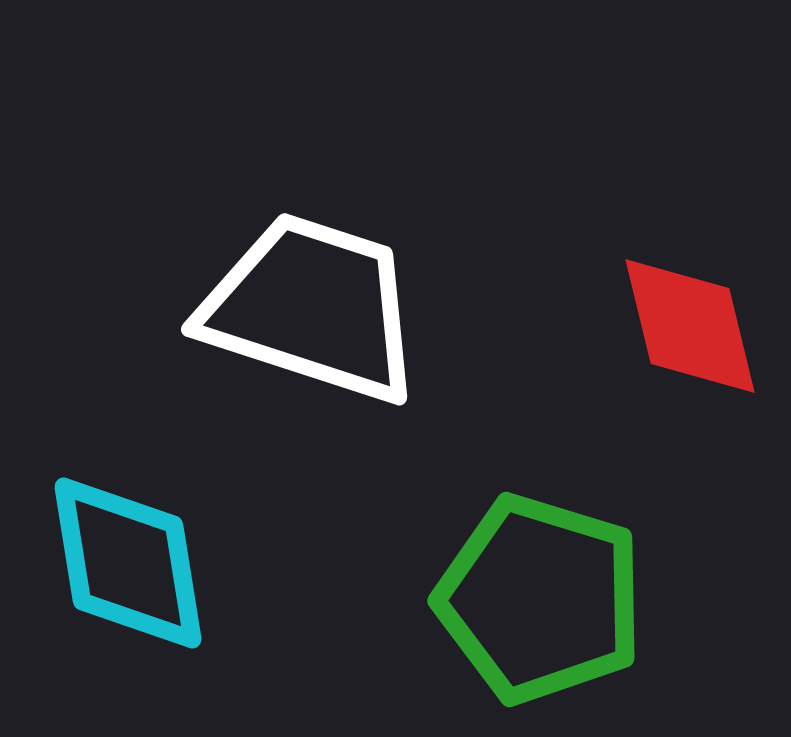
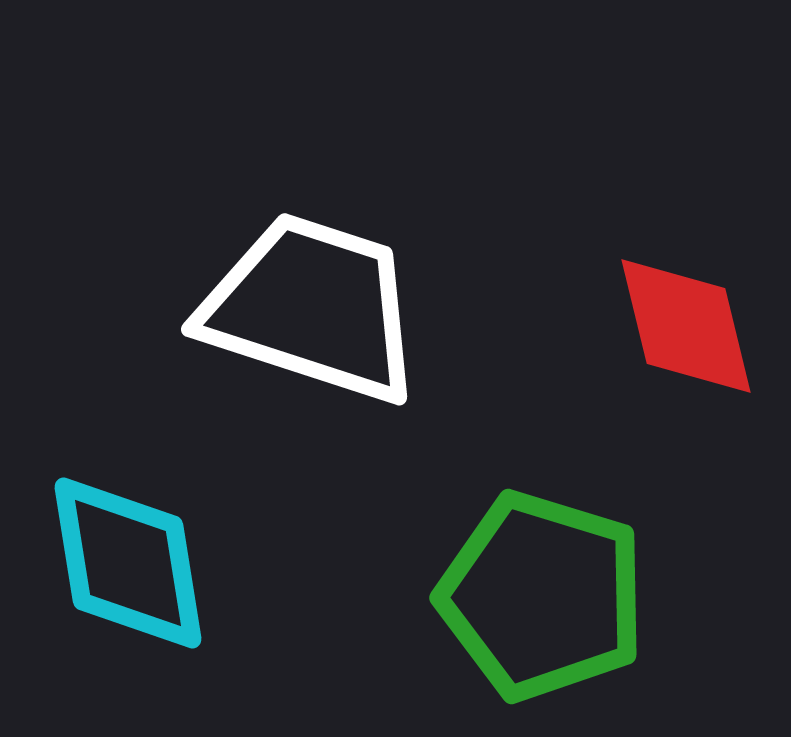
red diamond: moved 4 px left
green pentagon: moved 2 px right, 3 px up
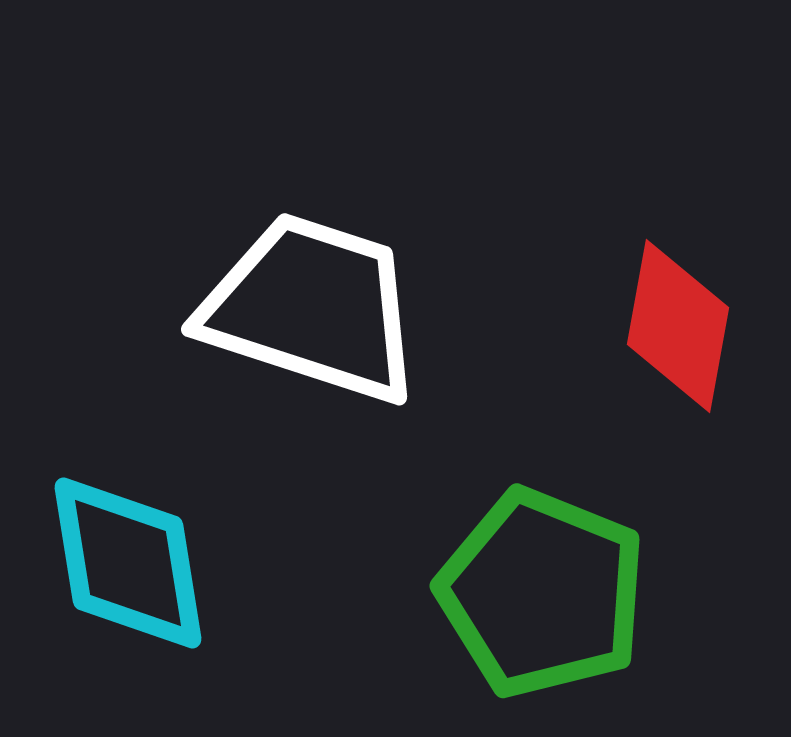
red diamond: moved 8 px left; rotated 24 degrees clockwise
green pentagon: moved 3 px up; rotated 5 degrees clockwise
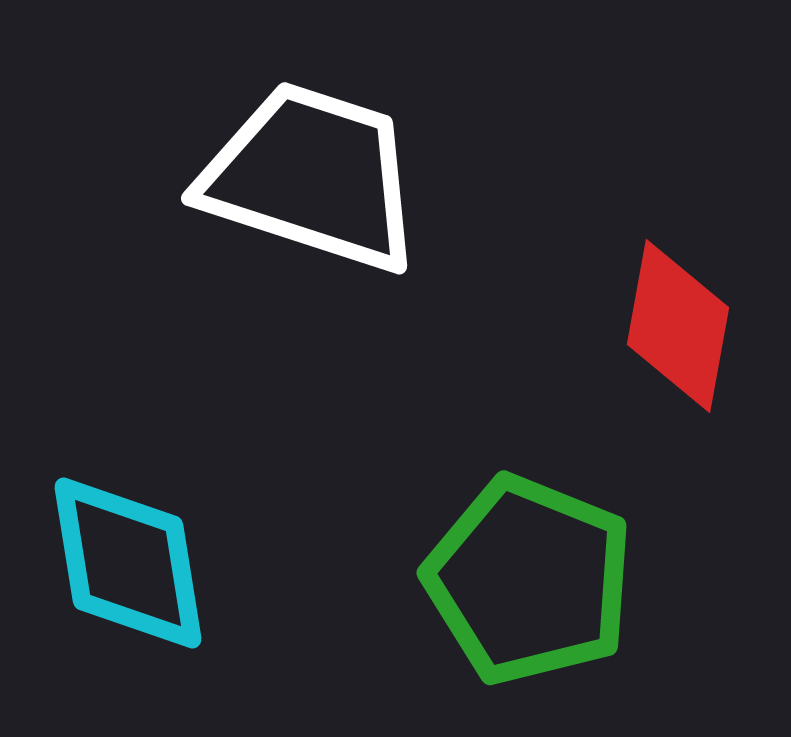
white trapezoid: moved 131 px up
green pentagon: moved 13 px left, 13 px up
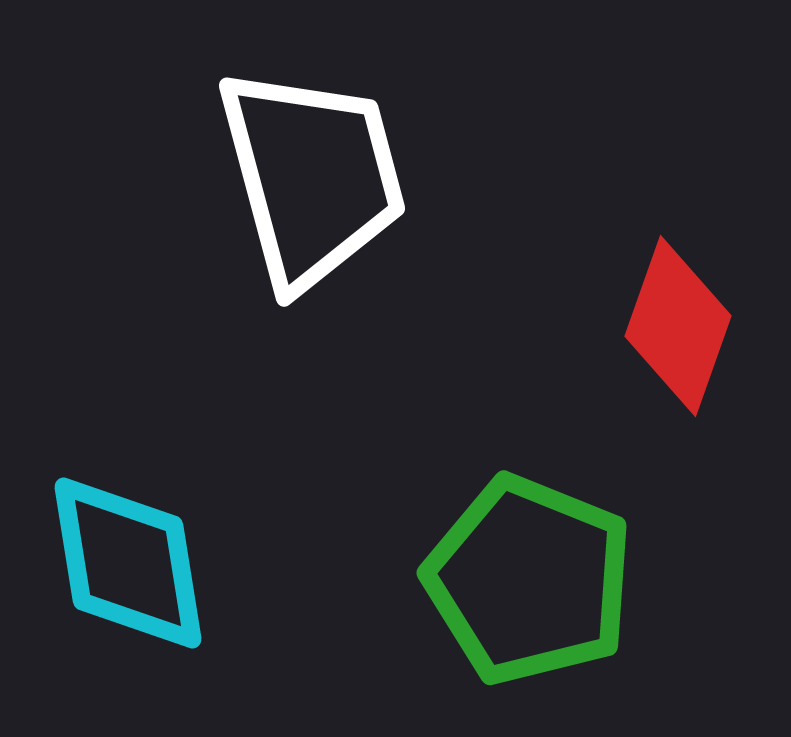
white trapezoid: rotated 57 degrees clockwise
red diamond: rotated 9 degrees clockwise
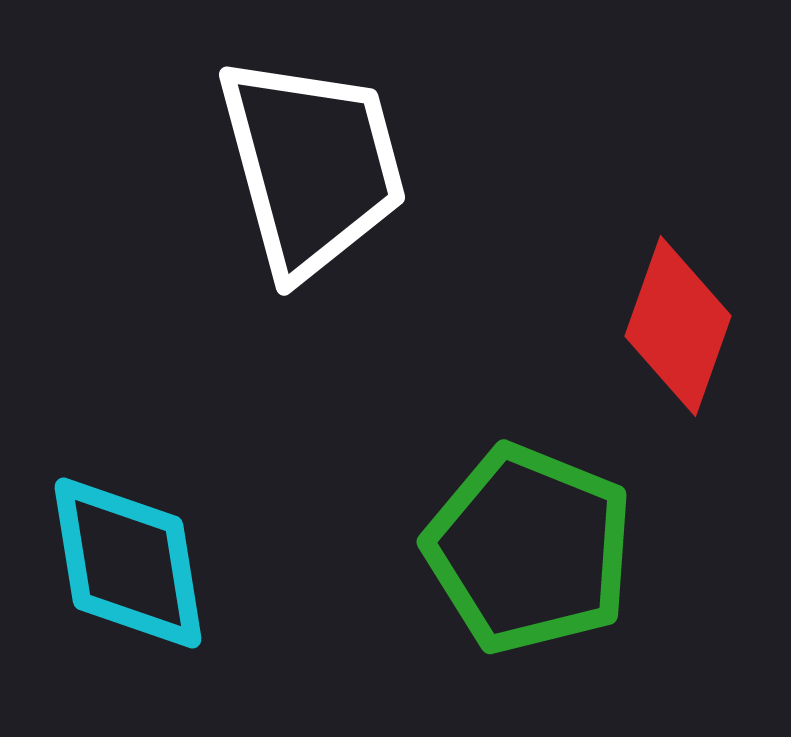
white trapezoid: moved 11 px up
green pentagon: moved 31 px up
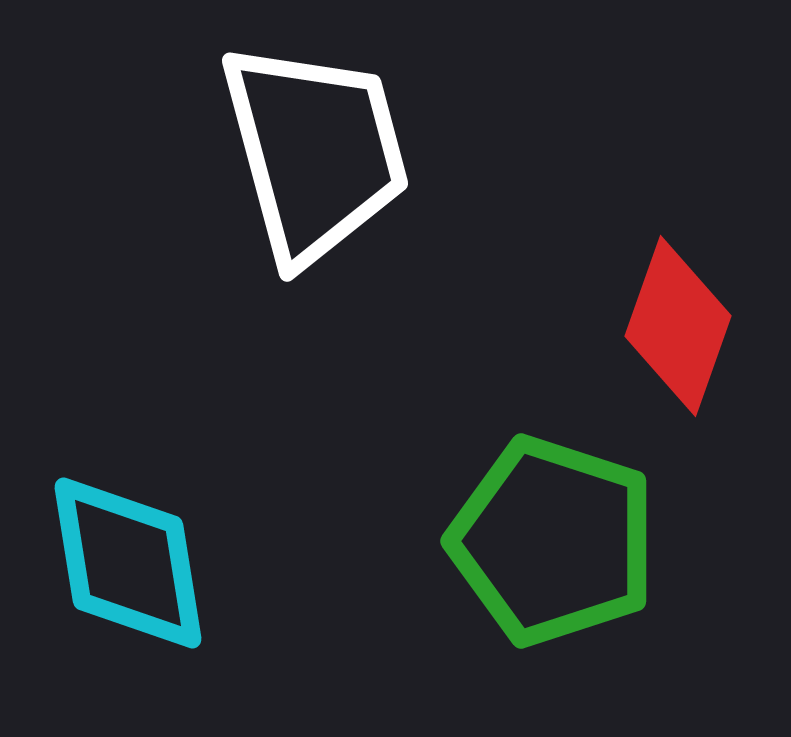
white trapezoid: moved 3 px right, 14 px up
green pentagon: moved 24 px right, 8 px up; rotated 4 degrees counterclockwise
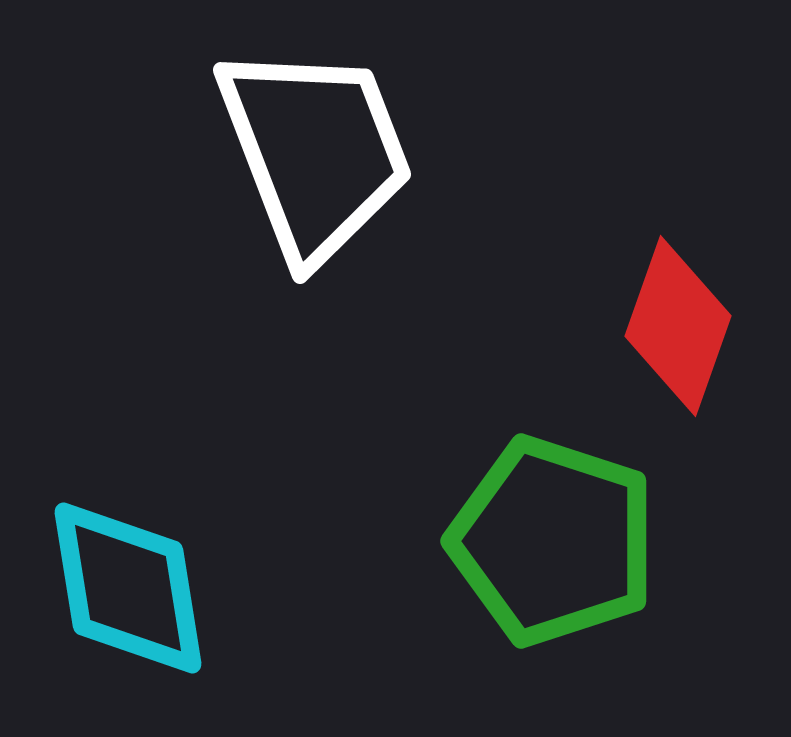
white trapezoid: rotated 6 degrees counterclockwise
cyan diamond: moved 25 px down
